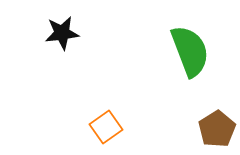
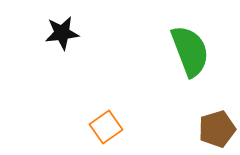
brown pentagon: rotated 15 degrees clockwise
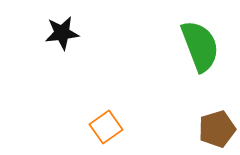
green semicircle: moved 10 px right, 5 px up
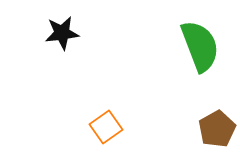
brown pentagon: rotated 12 degrees counterclockwise
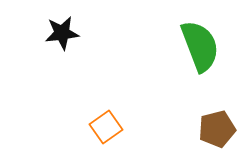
brown pentagon: rotated 15 degrees clockwise
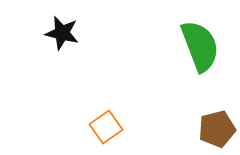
black star: rotated 20 degrees clockwise
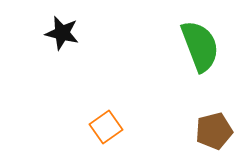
brown pentagon: moved 3 px left, 2 px down
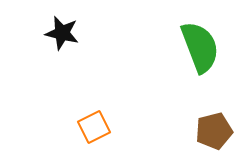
green semicircle: moved 1 px down
orange square: moved 12 px left; rotated 8 degrees clockwise
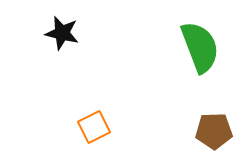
brown pentagon: rotated 12 degrees clockwise
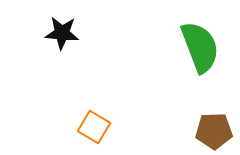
black star: rotated 8 degrees counterclockwise
orange square: rotated 32 degrees counterclockwise
